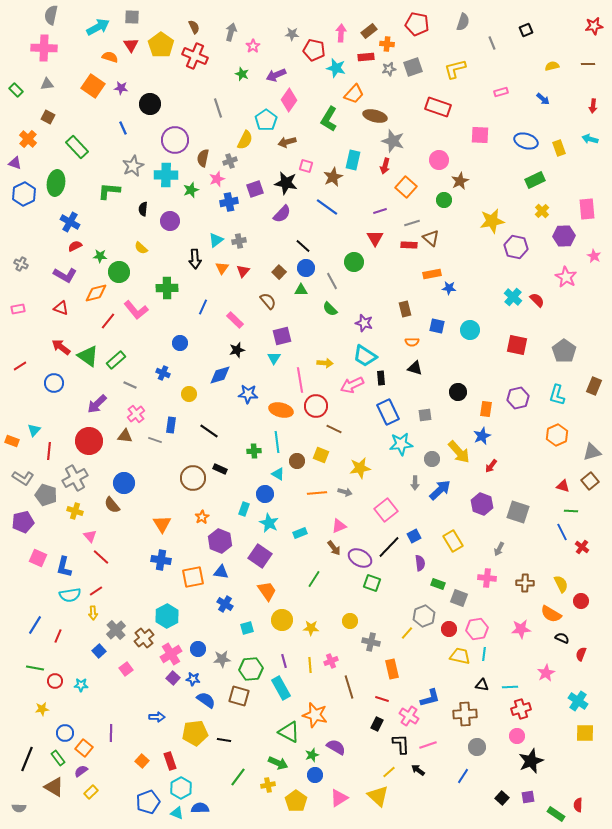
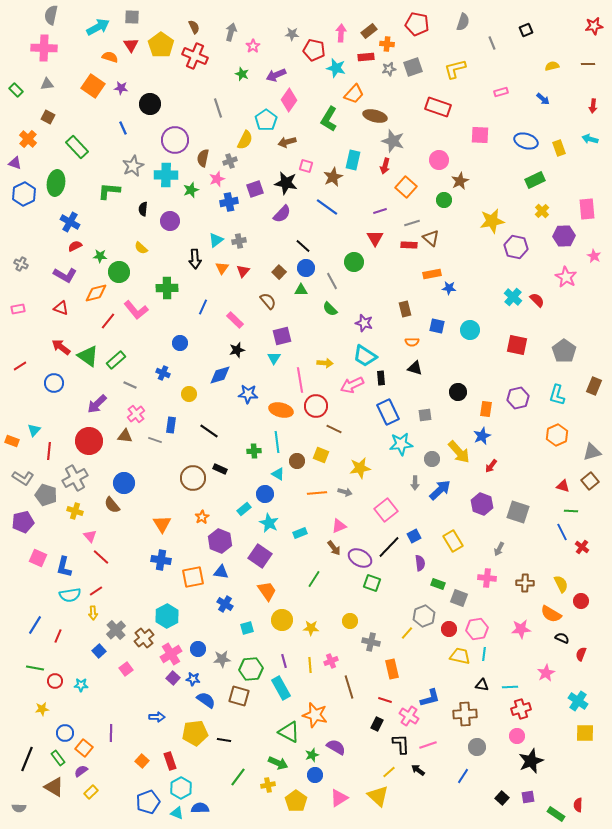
cyan rectangle at (244, 509): rotated 32 degrees clockwise
red line at (382, 699): moved 3 px right, 1 px down
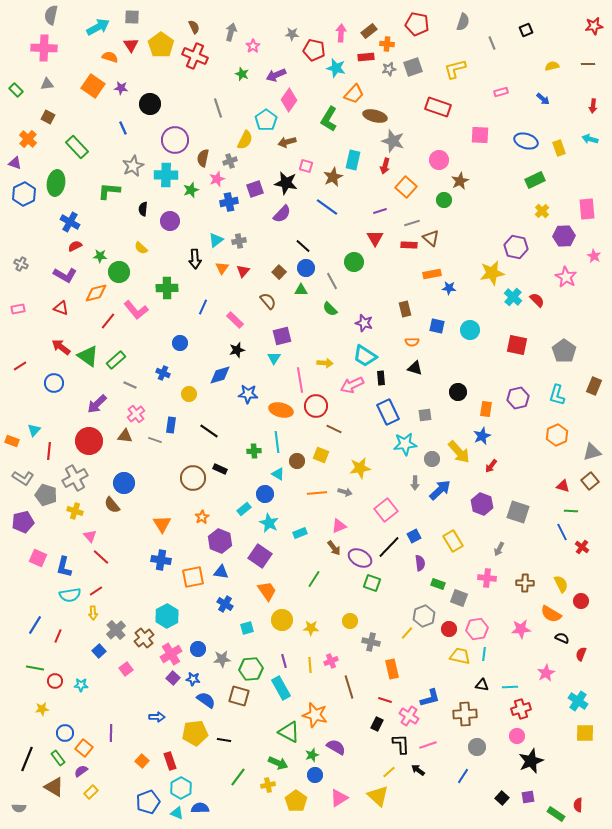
yellow star at (492, 221): moved 52 px down
cyan star at (401, 444): moved 4 px right
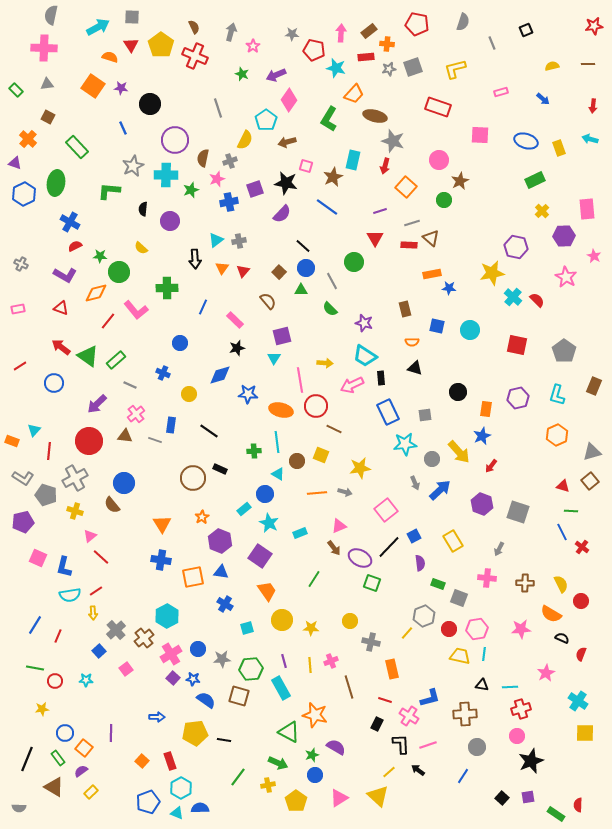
black star at (237, 350): moved 2 px up
gray arrow at (415, 483): rotated 24 degrees counterclockwise
pink triangle at (90, 536): rotated 32 degrees clockwise
cyan star at (81, 685): moved 5 px right, 5 px up
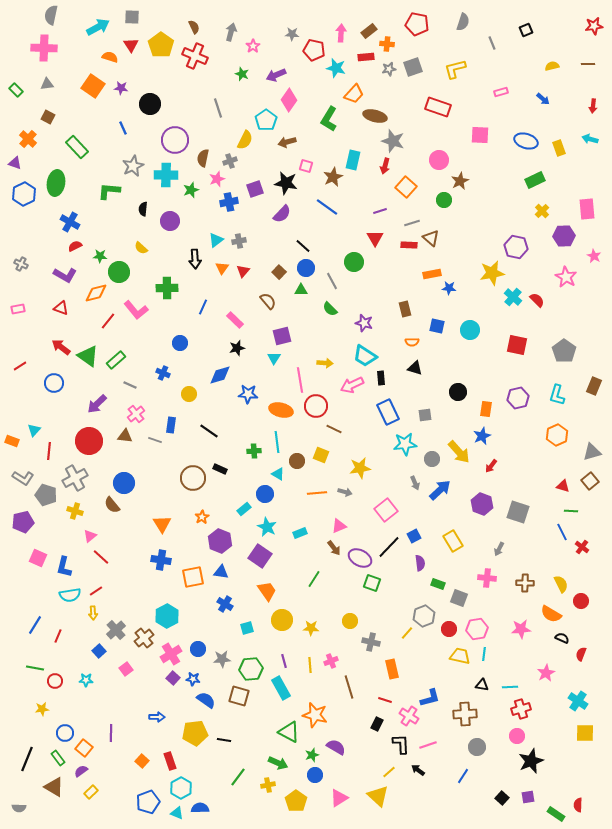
cyan star at (269, 523): moved 2 px left, 4 px down
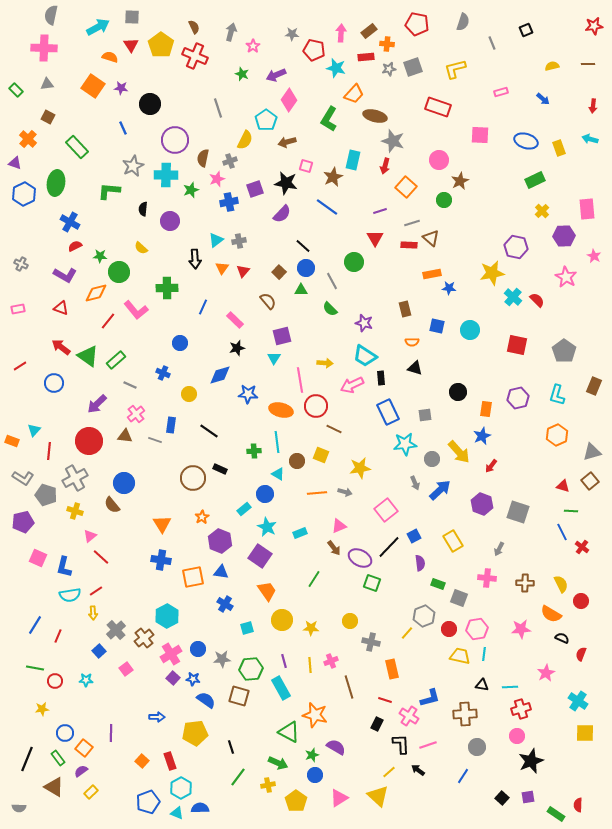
black line at (224, 740): moved 7 px right, 7 px down; rotated 64 degrees clockwise
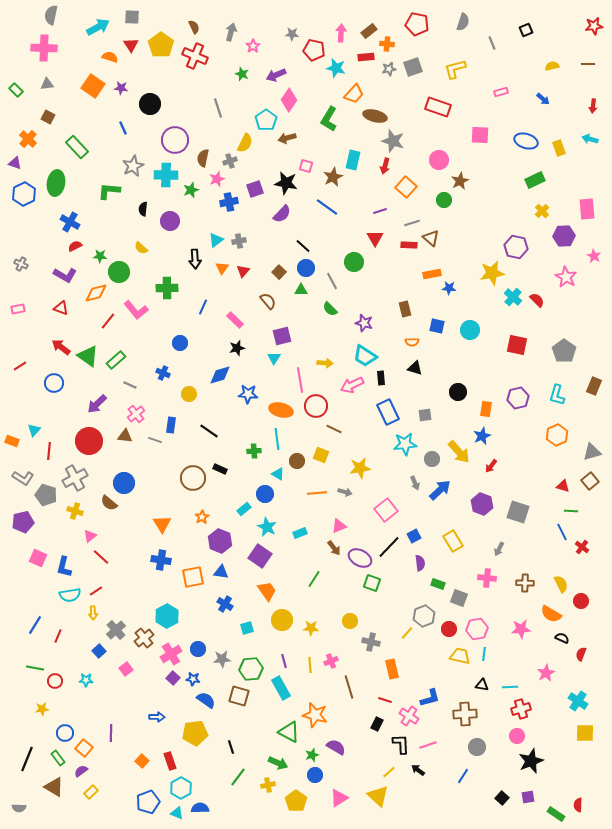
yellow semicircle at (245, 140): moved 3 px down
brown arrow at (287, 142): moved 4 px up
cyan line at (277, 442): moved 3 px up
brown semicircle at (112, 505): moved 3 px left, 2 px up; rotated 12 degrees counterclockwise
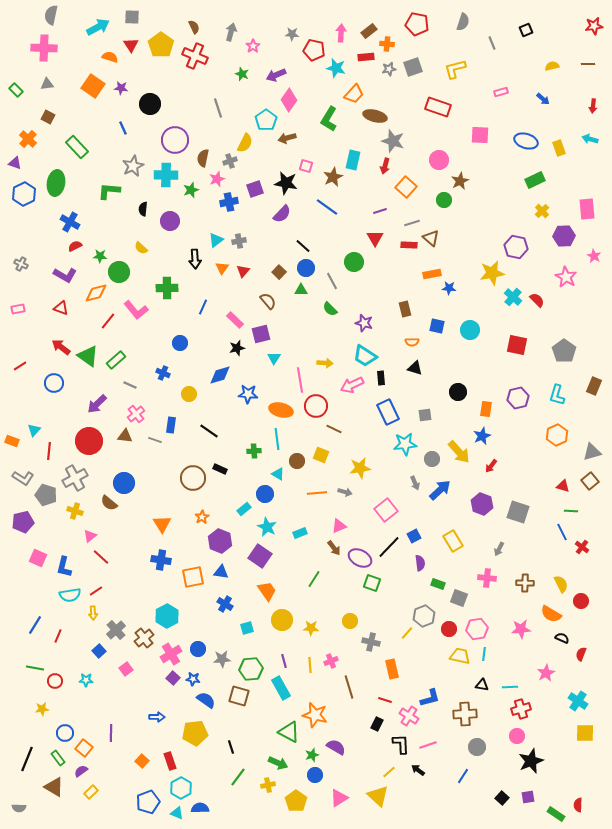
purple square at (282, 336): moved 21 px left, 2 px up
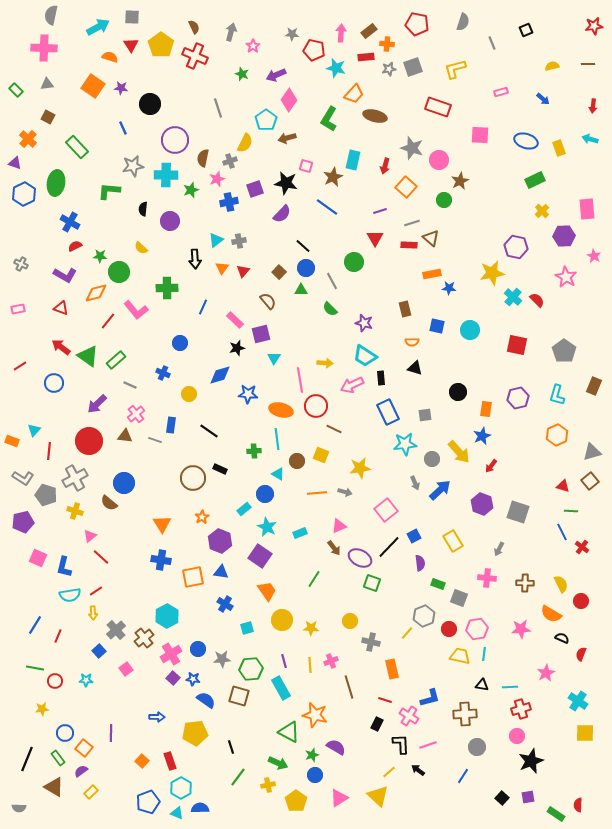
gray star at (393, 141): moved 19 px right, 7 px down
gray star at (133, 166): rotated 15 degrees clockwise
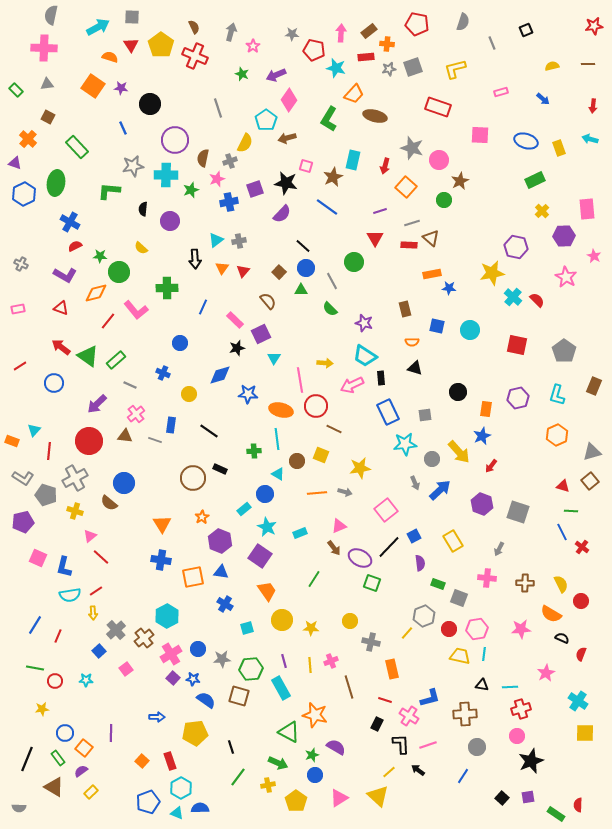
purple square at (261, 334): rotated 12 degrees counterclockwise
